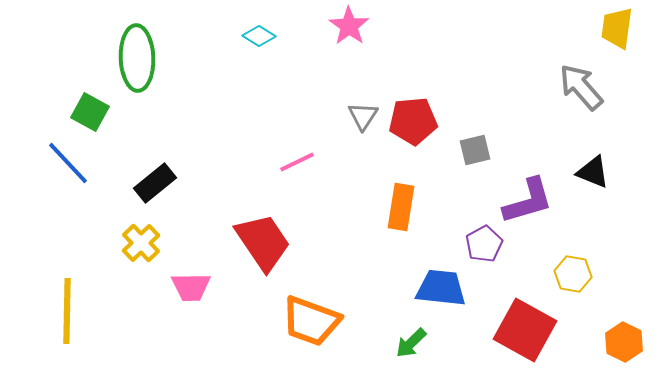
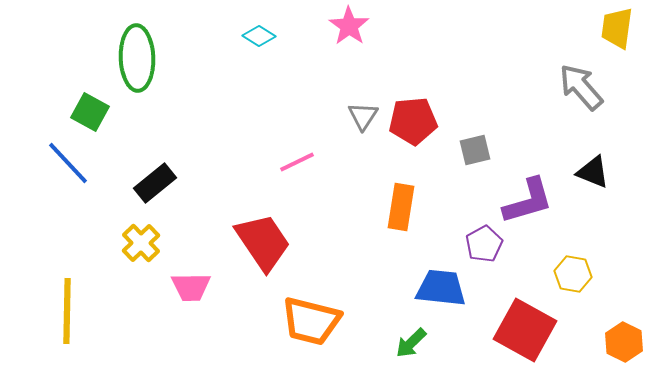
orange trapezoid: rotated 6 degrees counterclockwise
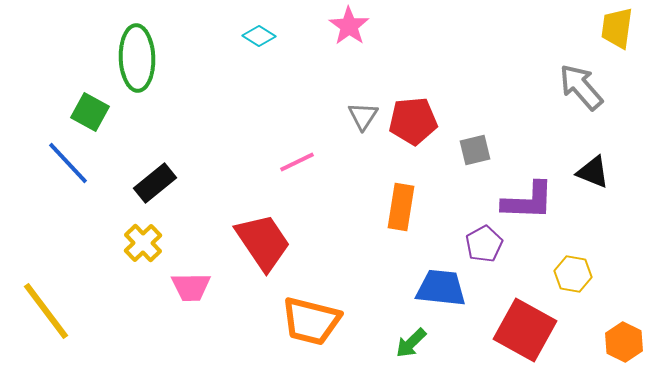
purple L-shape: rotated 18 degrees clockwise
yellow cross: moved 2 px right
yellow line: moved 21 px left; rotated 38 degrees counterclockwise
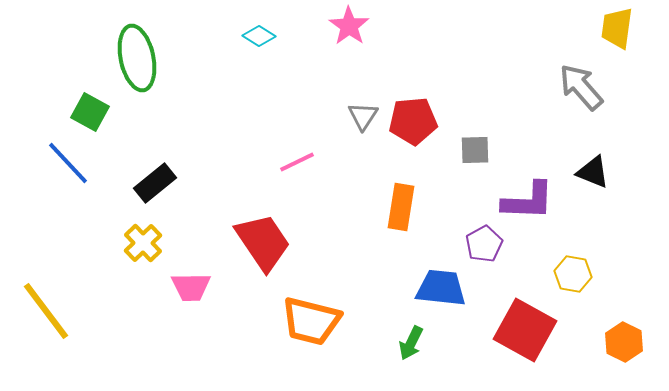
green ellipse: rotated 10 degrees counterclockwise
gray square: rotated 12 degrees clockwise
green arrow: rotated 20 degrees counterclockwise
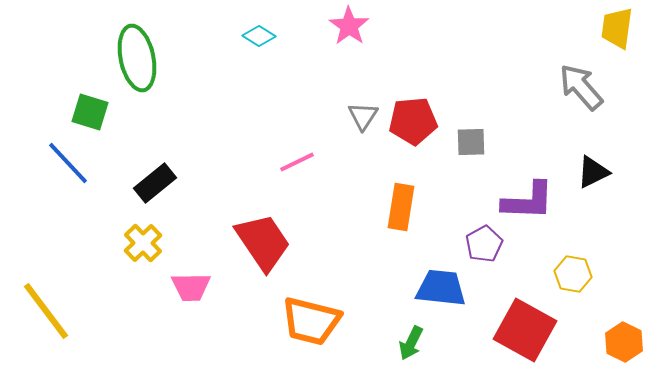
green square: rotated 12 degrees counterclockwise
gray square: moved 4 px left, 8 px up
black triangle: rotated 48 degrees counterclockwise
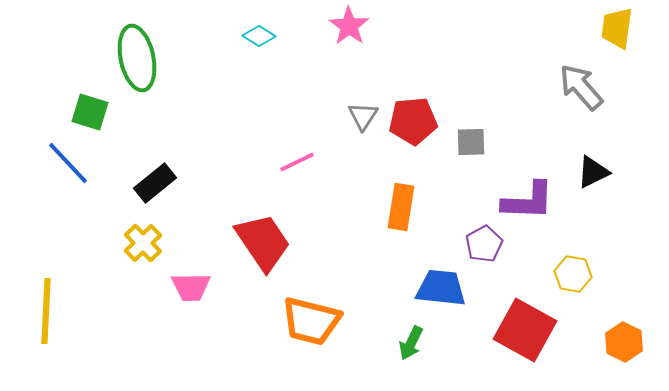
yellow line: rotated 40 degrees clockwise
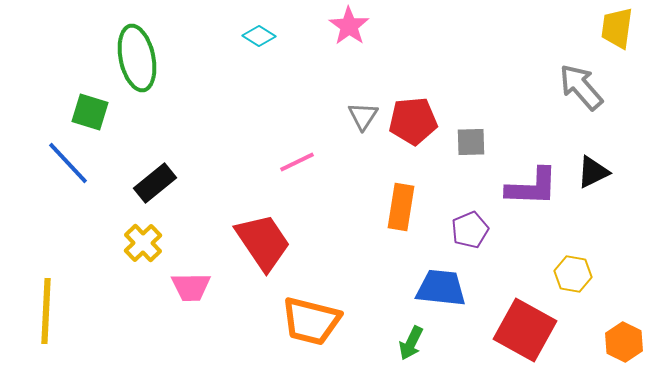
purple L-shape: moved 4 px right, 14 px up
purple pentagon: moved 14 px left, 14 px up; rotated 6 degrees clockwise
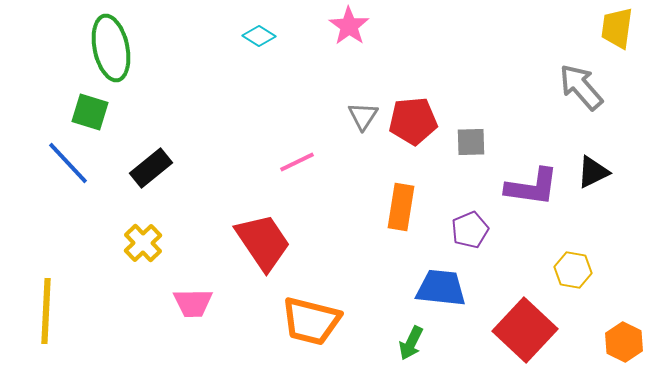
green ellipse: moved 26 px left, 10 px up
black rectangle: moved 4 px left, 15 px up
purple L-shape: rotated 6 degrees clockwise
yellow hexagon: moved 4 px up
pink trapezoid: moved 2 px right, 16 px down
red square: rotated 14 degrees clockwise
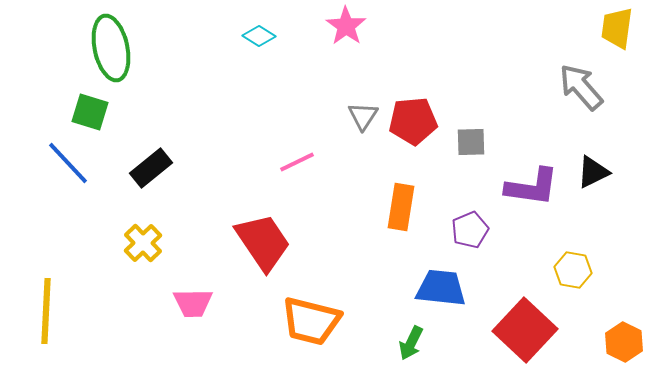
pink star: moved 3 px left
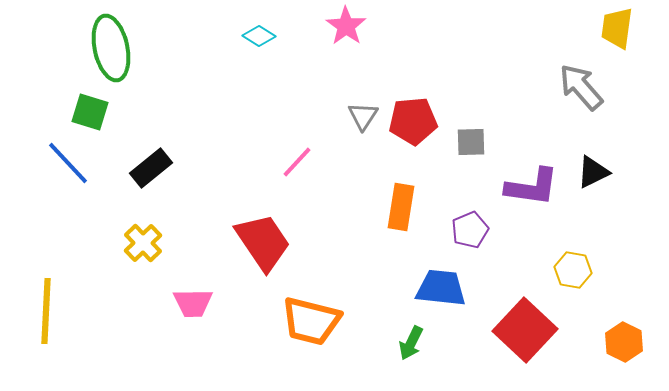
pink line: rotated 21 degrees counterclockwise
